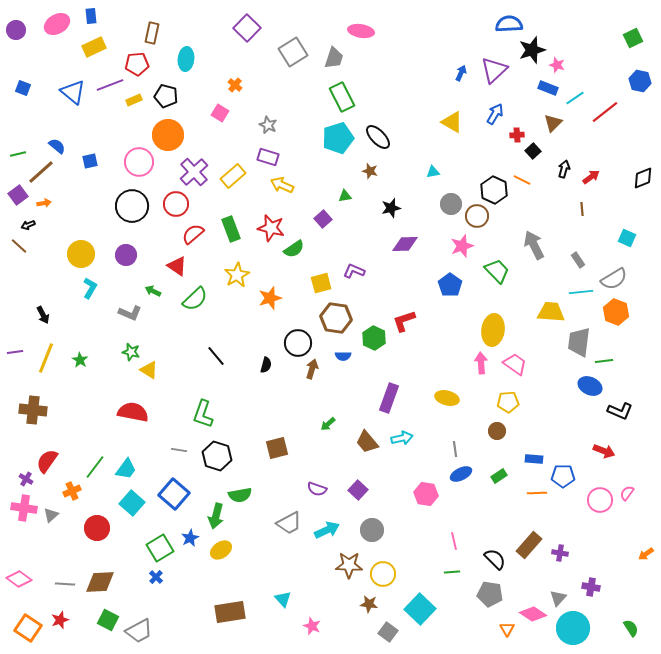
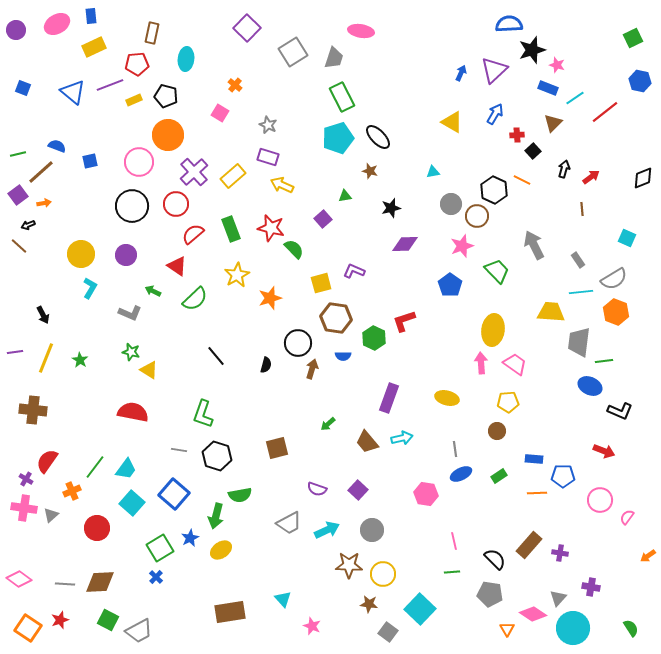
blue semicircle at (57, 146): rotated 18 degrees counterclockwise
green semicircle at (294, 249): rotated 100 degrees counterclockwise
pink semicircle at (627, 493): moved 24 px down
orange arrow at (646, 554): moved 2 px right, 2 px down
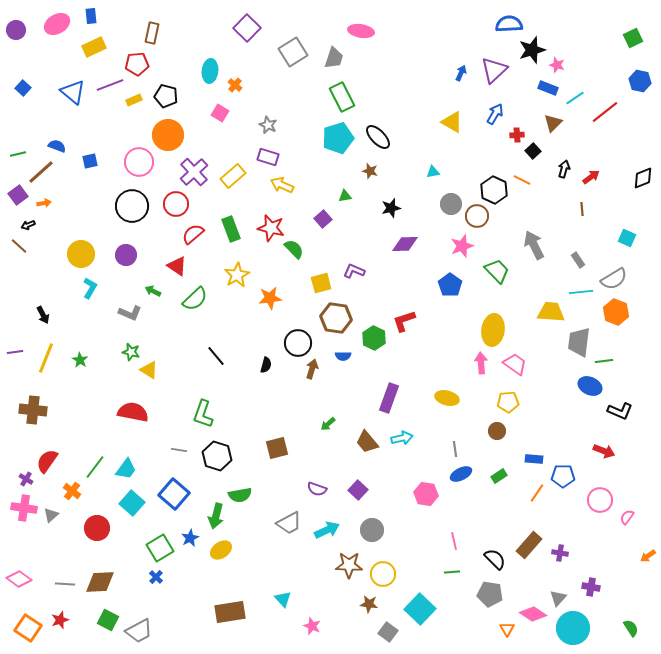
cyan ellipse at (186, 59): moved 24 px right, 12 px down
blue square at (23, 88): rotated 21 degrees clockwise
orange star at (270, 298): rotated 10 degrees clockwise
orange cross at (72, 491): rotated 30 degrees counterclockwise
orange line at (537, 493): rotated 54 degrees counterclockwise
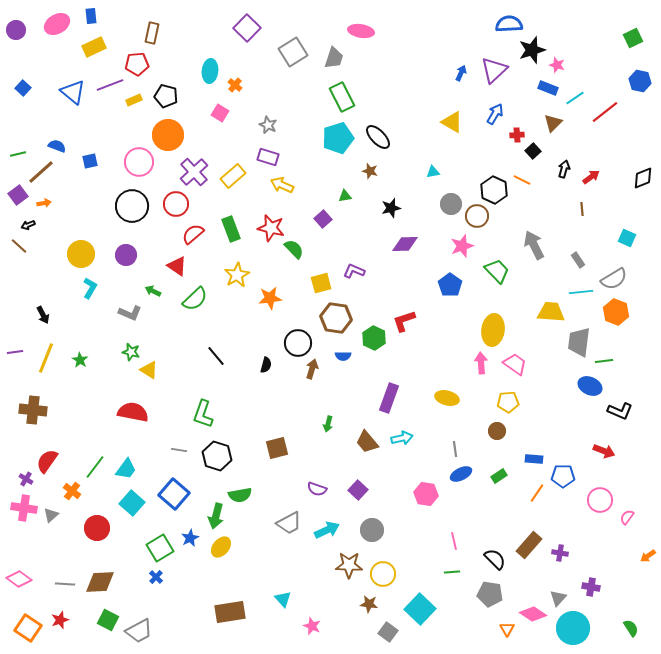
green arrow at (328, 424): rotated 35 degrees counterclockwise
yellow ellipse at (221, 550): moved 3 px up; rotated 15 degrees counterclockwise
